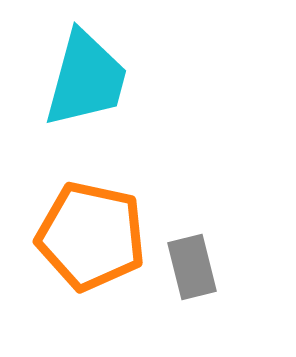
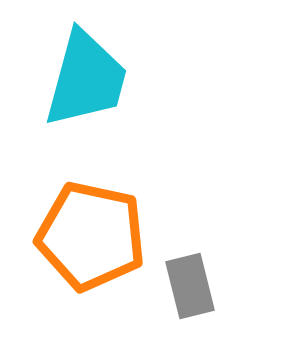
gray rectangle: moved 2 px left, 19 px down
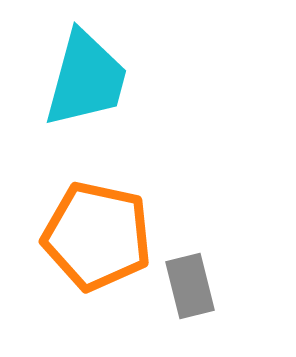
orange pentagon: moved 6 px right
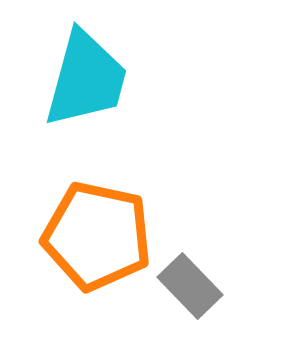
gray rectangle: rotated 30 degrees counterclockwise
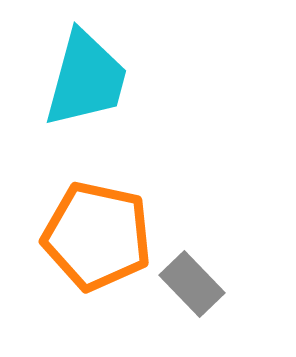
gray rectangle: moved 2 px right, 2 px up
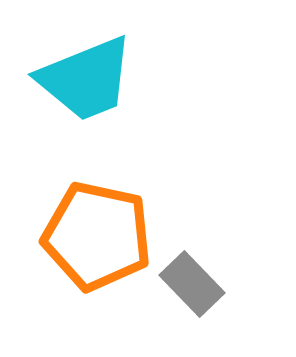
cyan trapezoid: rotated 53 degrees clockwise
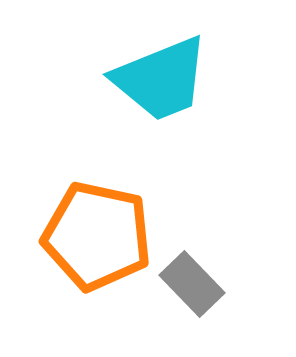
cyan trapezoid: moved 75 px right
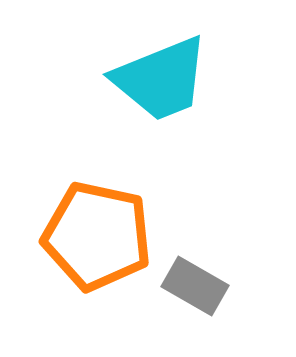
gray rectangle: moved 3 px right, 2 px down; rotated 16 degrees counterclockwise
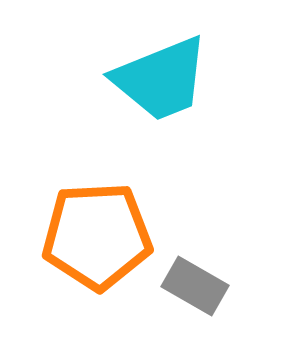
orange pentagon: rotated 15 degrees counterclockwise
